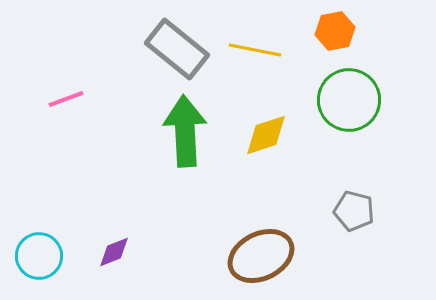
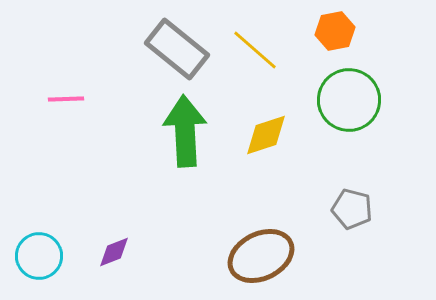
yellow line: rotated 30 degrees clockwise
pink line: rotated 18 degrees clockwise
gray pentagon: moved 2 px left, 2 px up
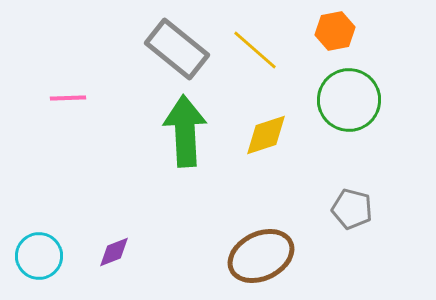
pink line: moved 2 px right, 1 px up
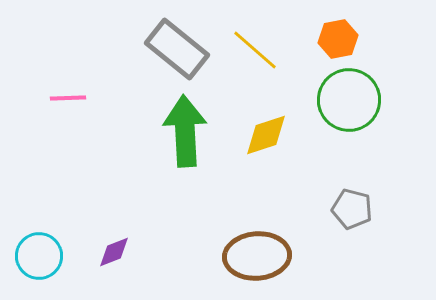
orange hexagon: moved 3 px right, 8 px down
brown ellipse: moved 4 px left; rotated 22 degrees clockwise
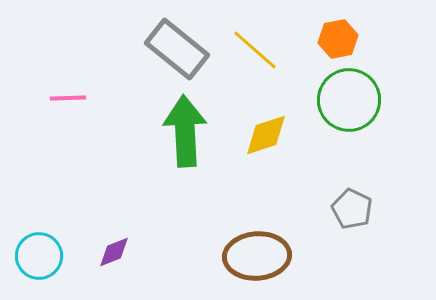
gray pentagon: rotated 12 degrees clockwise
